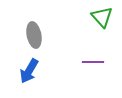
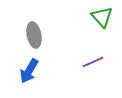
purple line: rotated 25 degrees counterclockwise
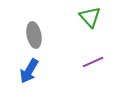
green triangle: moved 12 px left
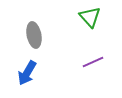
blue arrow: moved 2 px left, 2 px down
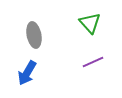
green triangle: moved 6 px down
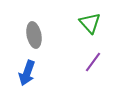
purple line: rotated 30 degrees counterclockwise
blue arrow: rotated 10 degrees counterclockwise
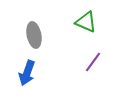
green triangle: moved 4 px left, 1 px up; rotated 25 degrees counterclockwise
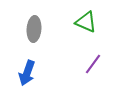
gray ellipse: moved 6 px up; rotated 15 degrees clockwise
purple line: moved 2 px down
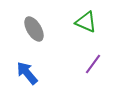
gray ellipse: rotated 35 degrees counterclockwise
blue arrow: rotated 120 degrees clockwise
